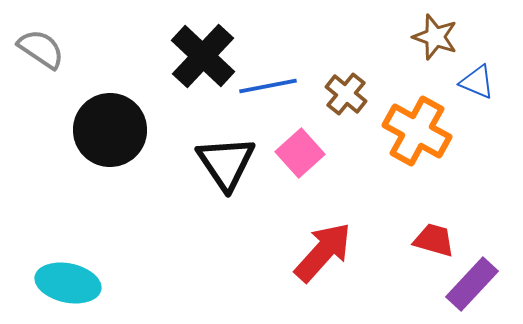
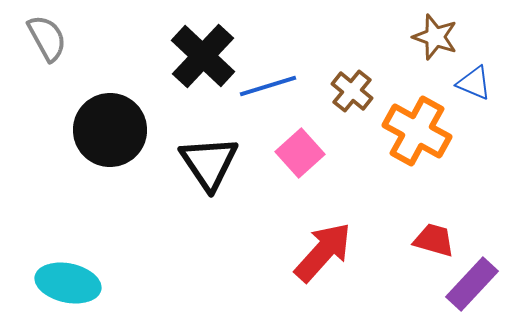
gray semicircle: moved 6 px right, 11 px up; rotated 27 degrees clockwise
blue triangle: moved 3 px left, 1 px down
blue line: rotated 6 degrees counterclockwise
brown cross: moved 6 px right, 3 px up
black triangle: moved 17 px left
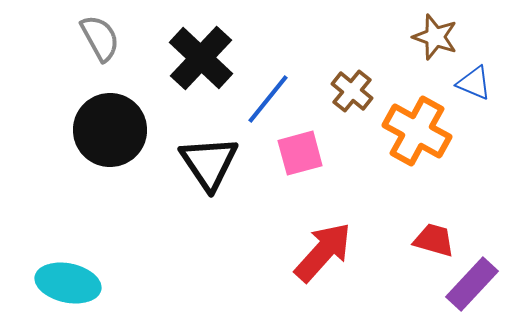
gray semicircle: moved 53 px right
black cross: moved 2 px left, 2 px down
blue line: moved 13 px down; rotated 34 degrees counterclockwise
pink square: rotated 27 degrees clockwise
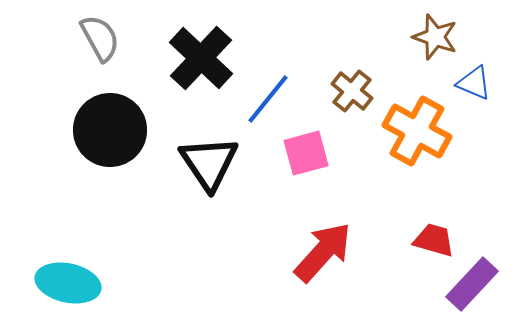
pink square: moved 6 px right
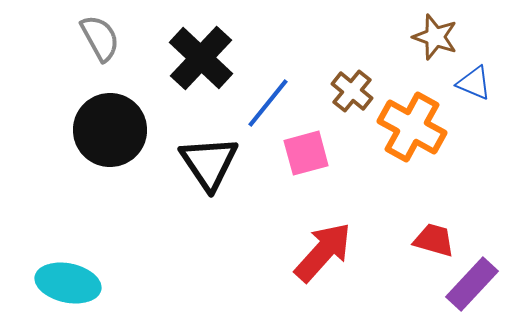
blue line: moved 4 px down
orange cross: moved 5 px left, 4 px up
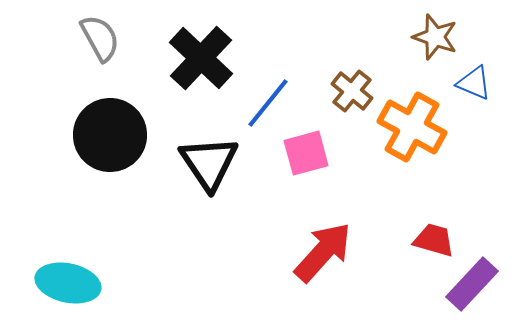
black circle: moved 5 px down
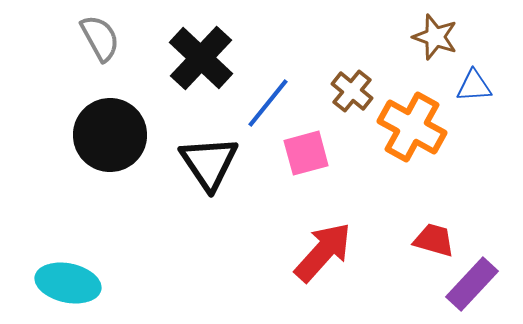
blue triangle: moved 3 px down; rotated 27 degrees counterclockwise
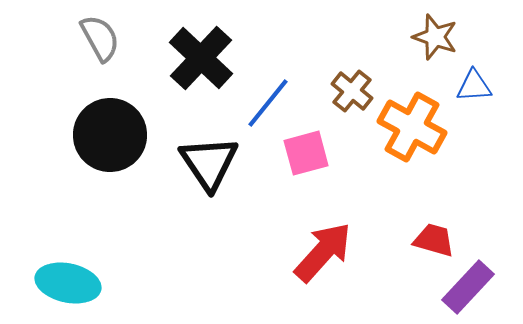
purple rectangle: moved 4 px left, 3 px down
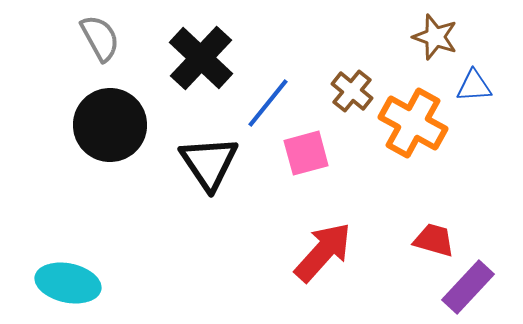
orange cross: moved 1 px right, 4 px up
black circle: moved 10 px up
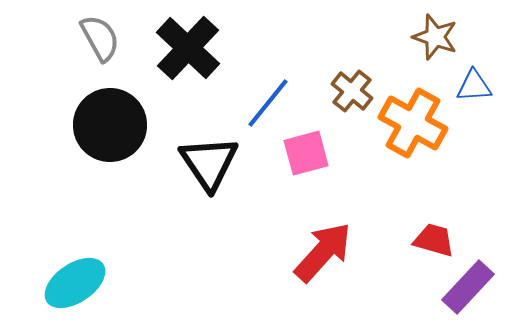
black cross: moved 13 px left, 10 px up
cyan ellipse: moved 7 px right; rotated 46 degrees counterclockwise
